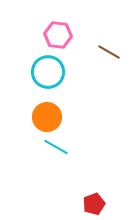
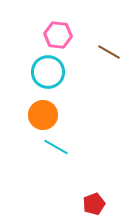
orange circle: moved 4 px left, 2 px up
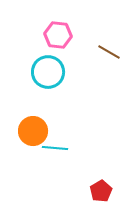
orange circle: moved 10 px left, 16 px down
cyan line: moved 1 px left, 1 px down; rotated 25 degrees counterclockwise
red pentagon: moved 7 px right, 13 px up; rotated 10 degrees counterclockwise
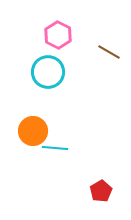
pink hexagon: rotated 20 degrees clockwise
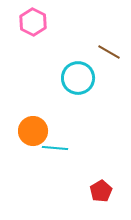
pink hexagon: moved 25 px left, 13 px up
cyan circle: moved 30 px right, 6 px down
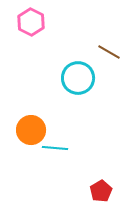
pink hexagon: moved 2 px left
orange circle: moved 2 px left, 1 px up
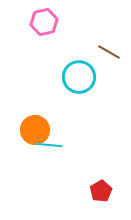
pink hexagon: moved 13 px right; rotated 20 degrees clockwise
cyan circle: moved 1 px right, 1 px up
orange circle: moved 4 px right
cyan line: moved 6 px left, 3 px up
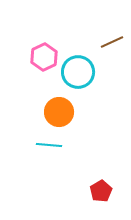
pink hexagon: moved 35 px down; rotated 12 degrees counterclockwise
brown line: moved 3 px right, 10 px up; rotated 55 degrees counterclockwise
cyan circle: moved 1 px left, 5 px up
orange circle: moved 24 px right, 18 px up
